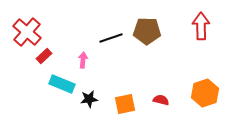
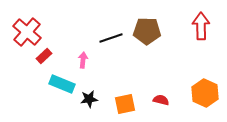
orange hexagon: rotated 16 degrees counterclockwise
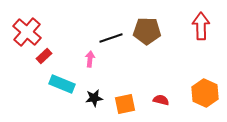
pink arrow: moved 7 px right, 1 px up
black star: moved 5 px right, 1 px up
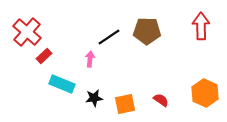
black line: moved 2 px left, 1 px up; rotated 15 degrees counterclockwise
red semicircle: rotated 21 degrees clockwise
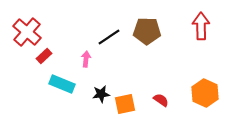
pink arrow: moved 4 px left
black star: moved 7 px right, 4 px up
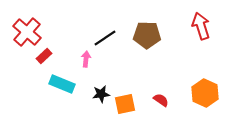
red arrow: rotated 16 degrees counterclockwise
brown pentagon: moved 4 px down
black line: moved 4 px left, 1 px down
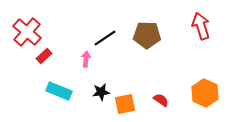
cyan rectangle: moved 3 px left, 7 px down
black star: moved 2 px up
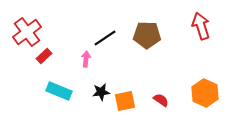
red cross: rotated 12 degrees clockwise
orange square: moved 3 px up
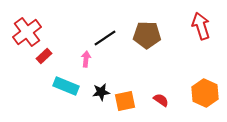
cyan rectangle: moved 7 px right, 5 px up
